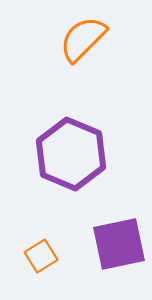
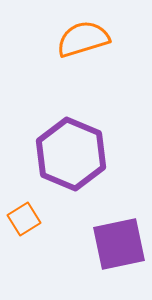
orange semicircle: rotated 28 degrees clockwise
orange square: moved 17 px left, 37 px up
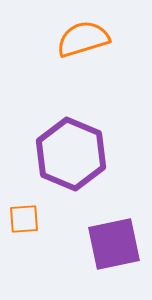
orange square: rotated 28 degrees clockwise
purple square: moved 5 px left
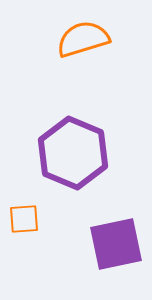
purple hexagon: moved 2 px right, 1 px up
purple square: moved 2 px right
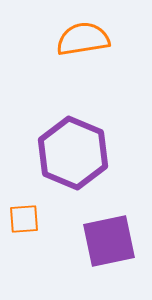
orange semicircle: rotated 8 degrees clockwise
purple square: moved 7 px left, 3 px up
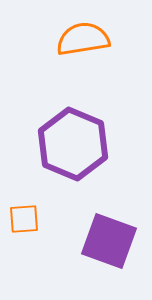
purple hexagon: moved 9 px up
purple square: rotated 32 degrees clockwise
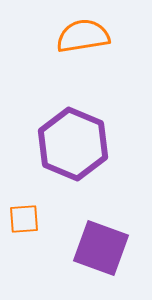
orange semicircle: moved 3 px up
purple square: moved 8 px left, 7 px down
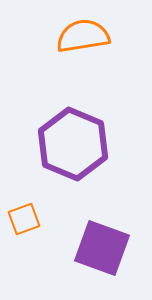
orange square: rotated 16 degrees counterclockwise
purple square: moved 1 px right
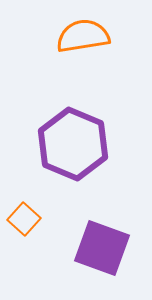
orange square: rotated 28 degrees counterclockwise
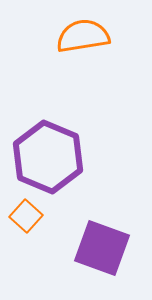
purple hexagon: moved 25 px left, 13 px down
orange square: moved 2 px right, 3 px up
